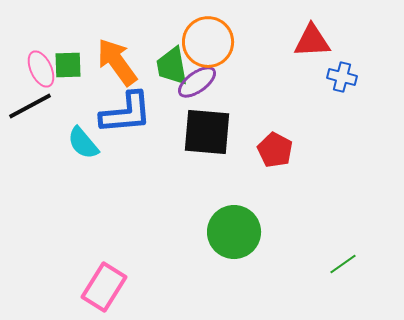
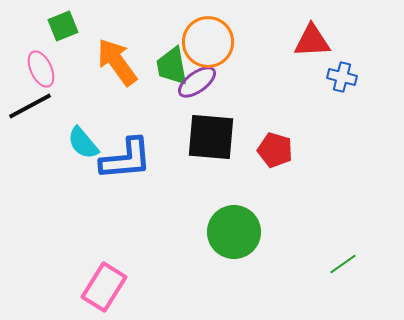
green square: moved 5 px left, 39 px up; rotated 20 degrees counterclockwise
blue L-shape: moved 46 px down
black square: moved 4 px right, 5 px down
red pentagon: rotated 12 degrees counterclockwise
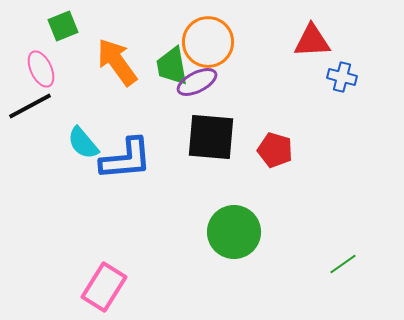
purple ellipse: rotated 9 degrees clockwise
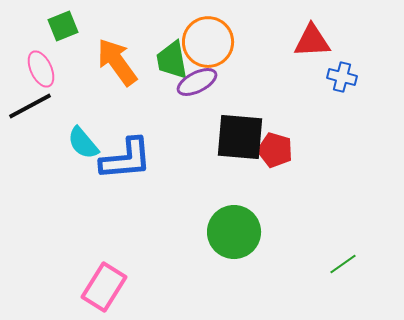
green trapezoid: moved 6 px up
black square: moved 29 px right
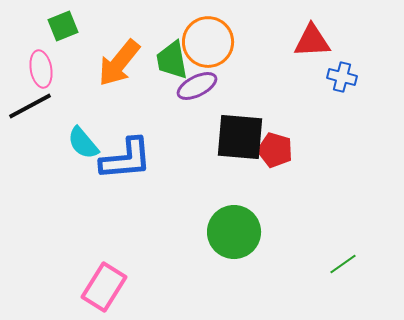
orange arrow: moved 2 px right, 1 px down; rotated 105 degrees counterclockwise
pink ellipse: rotated 15 degrees clockwise
purple ellipse: moved 4 px down
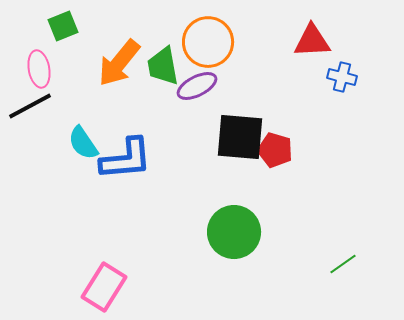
green trapezoid: moved 9 px left, 6 px down
pink ellipse: moved 2 px left
cyan semicircle: rotated 6 degrees clockwise
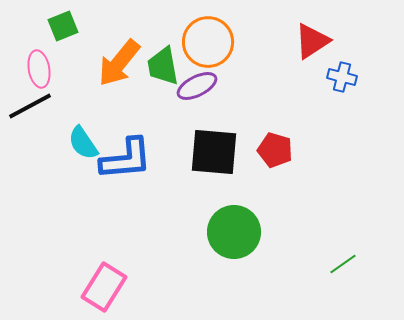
red triangle: rotated 30 degrees counterclockwise
black square: moved 26 px left, 15 px down
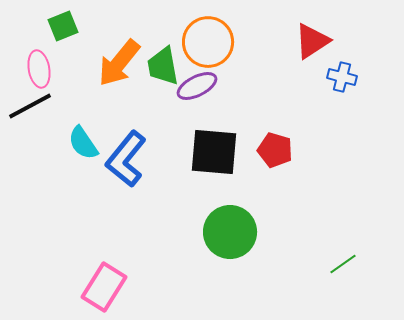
blue L-shape: rotated 134 degrees clockwise
green circle: moved 4 px left
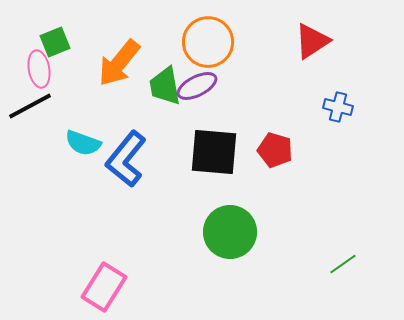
green square: moved 8 px left, 16 px down
green trapezoid: moved 2 px right, 20 px down
blue cross: moved 4 px left, 30 px down
cyan semicircle: rotated 36 degrees counterclockwise
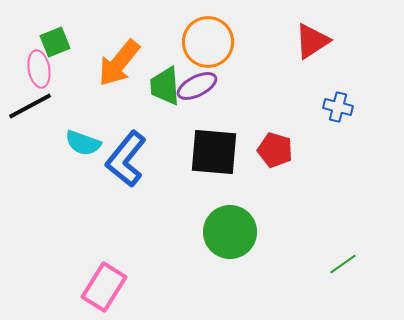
green trapezoid: rotated 6 degrees clockwise
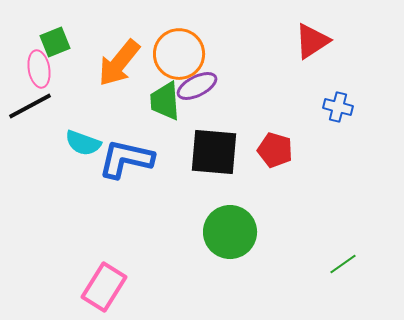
orange circle: moved 29 px left, 12 px down
green trapezoid: moved 15 px down
blue L-shape: rotated 64 degrees clockwise
